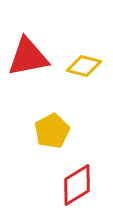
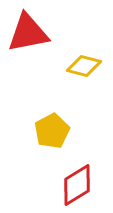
red triangle: moved 24 px up
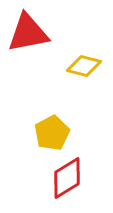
yellow pentagon: moved 2 px down
red diamond: moved 10 px left, 7 px up
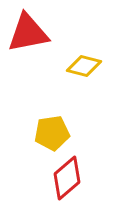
yellow pentagon: rotated 20 degrees clockwise
red diamond: rotated 9 degrees counterclockwise
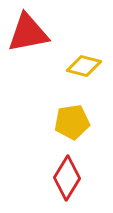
yellow pentagon: moved 20 px right, 11 px up
red diamond: rotated 18 degrees counterclockwise
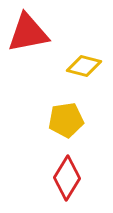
yellow pentagon: moved 6 px left, 2 px up
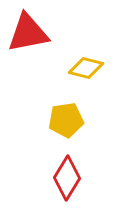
yellow diamond: moved 2 px right, 2 px down
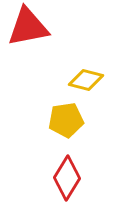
red triangle: moved 6 px up
yellow diamond: moved 12 px down
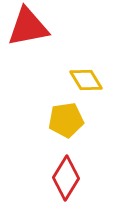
yellow diamond: rotated 44 degrees clockwise
red diamond: moved 1 px left
